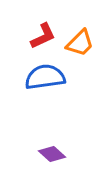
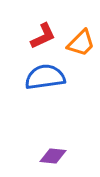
orange trapezoid: moved 1 px right
purple diamond: moved 1 px right, 2 px down; rotated 36 degrees counterclockwise
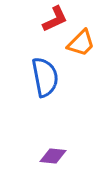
red L-shape: moved 12 px right, 17 px up
blue semicircle: rotated 87 degrees clockwise
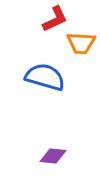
orange trapezoid: rotated 48 degrees clockwise
blue semicircle: rotated 63 degrees counterclockwise
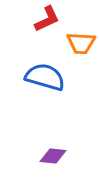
red L-shape: moved 8 px left
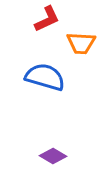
purple diamond: rotated 24 degrees clockwise
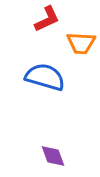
purple diamond: rotated 40 degrees clockwise
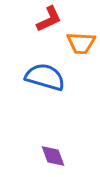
red L-shape: moved 2 px right
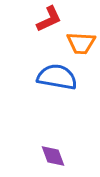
blue semicircle: moved 12 px right; rotated 6 degrees counterclockwise
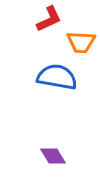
orange trapezoid: moved 1 px up
purple diamond: rotated 12 degrees counterclockwise
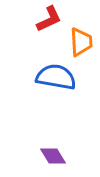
orange trapezoid: rotated 96 degrees counterclockwise
blue semicircle: moved 1 px left
